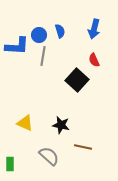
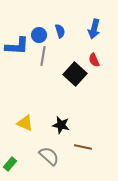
black square: moved 2 px left, 6 px up
green rectangle: rotated 40 degrees clockwise
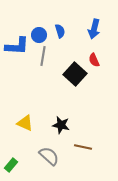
green rectangle: moved 1 px right, 1 px down
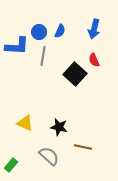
blue semicircle: rotated 40 degrees clockwise
blue circle: moved 3 px up
black star: moved 2 px left, 2 px down
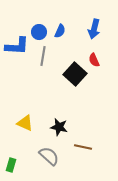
green rectangle: rotated 24 degrees counterclockwise
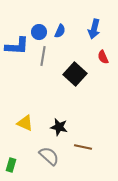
red semicircle: moved 9 px right, 3 px up
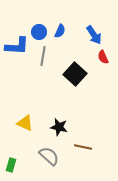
blue arrow: moved 6 px down; rotated 48 degrees counterclockwise
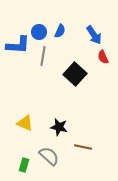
blue L-shape: moved 1 px right, 1 px up
green rectangle: moved 13 px right
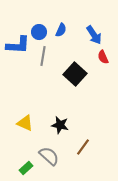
blue semicircle: moved 1 px right, 1 px up
black star: moved 1 px right, 2 px up
brown line: rotated 66 degrees counterclockwise
green rectangle: moved 2 px right, 3 px down; rotated 32 degrees clockwise
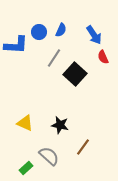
blue L-shape: moved 2 px left
gray line: moved 11 px right, 2 px down; rotated 24 degrees clockwise
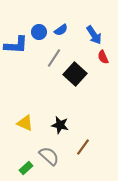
blue semicircle: rotated 32 degrees clockwise
